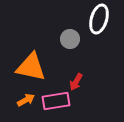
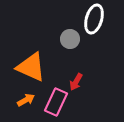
white ellipse: moved 5 px left
orange triangle: rotated 12 degrees clockwise
pink rectangle: moved 1 px down; rotated 56 degrees counterclockwise
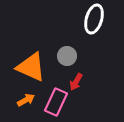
gray circle: moved 3 px left, 17 px down
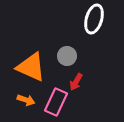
orange arrow: rotated 48 degrees clockwise
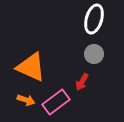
gray circle: moved 27 px right, 2 px up
red arrow: moved 6 px right
pink rectangle: rotated 28 degrees clockwise
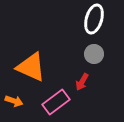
orange arrow: moved 12 px left, 1 px down
